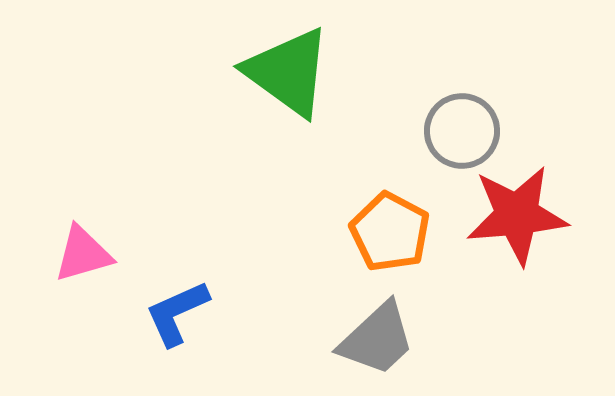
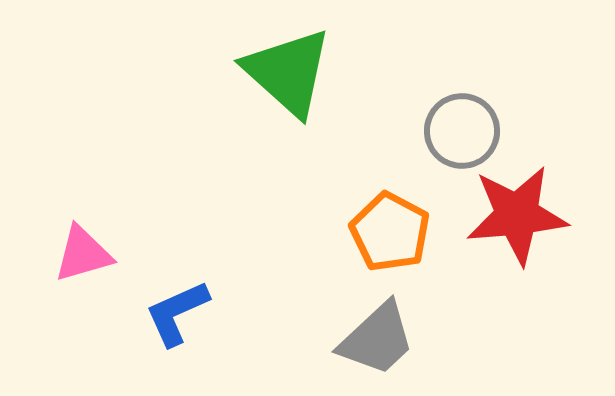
green triangle: rotated 6 degrees clockwise
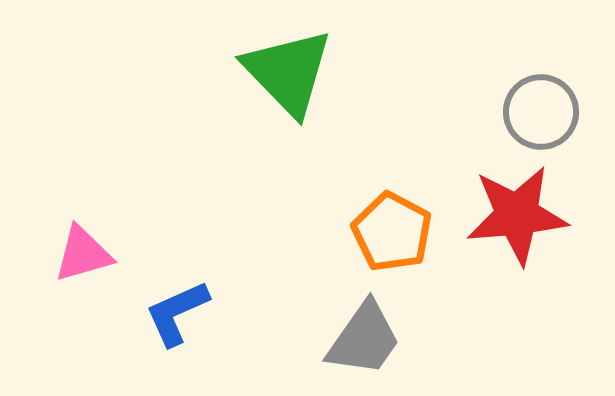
green triangle: rotated 4 degrees clockwise
gray circle: moved 79 px right, 19 px up
orange pentagon: moved 2 px right
gray trapezoid: moved 13 px left; rotated 12 degrees counterclockwise
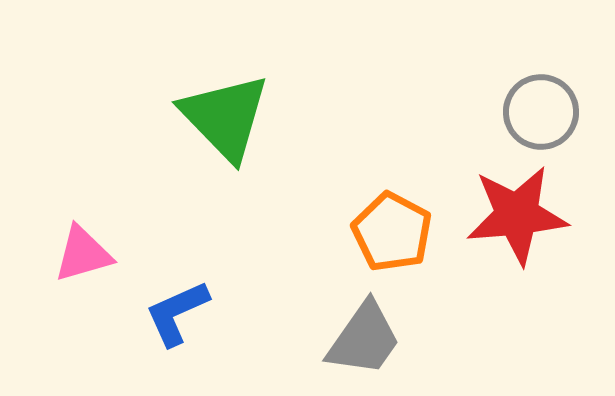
green triangle: moved 63 px left, 45 px down
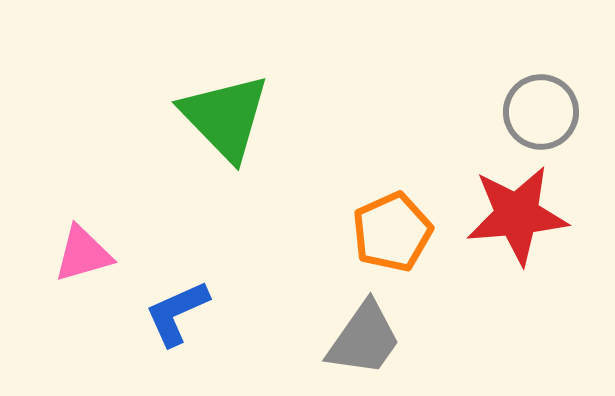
orange pentagon: rotated 20 degrees clockwise
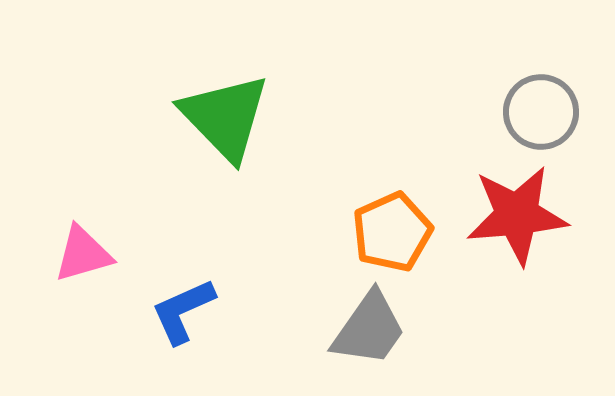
blue L-shape: moved 6 px right, 2 px up
gray trapezoid: moved 5 px right, 10 px up
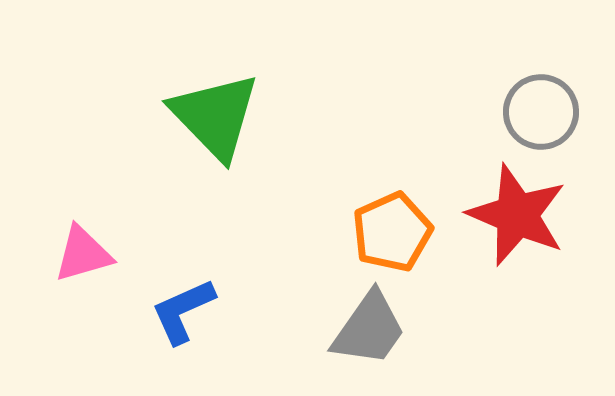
green triangle: moved 10 px left, 1 px up
red star: rotated 28 degrees clockwise
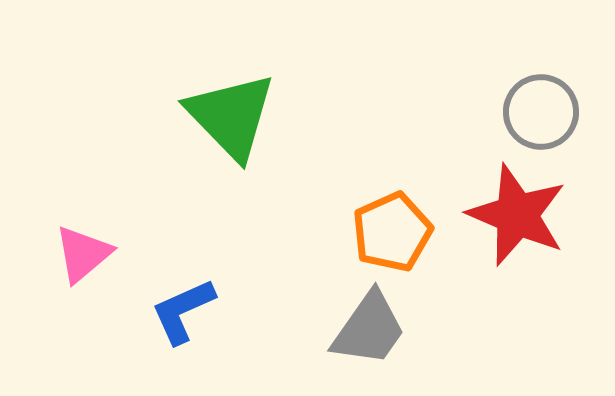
green triangle: moved 16 px right
pink triangle: rotated 24 degrees counterclockwise
